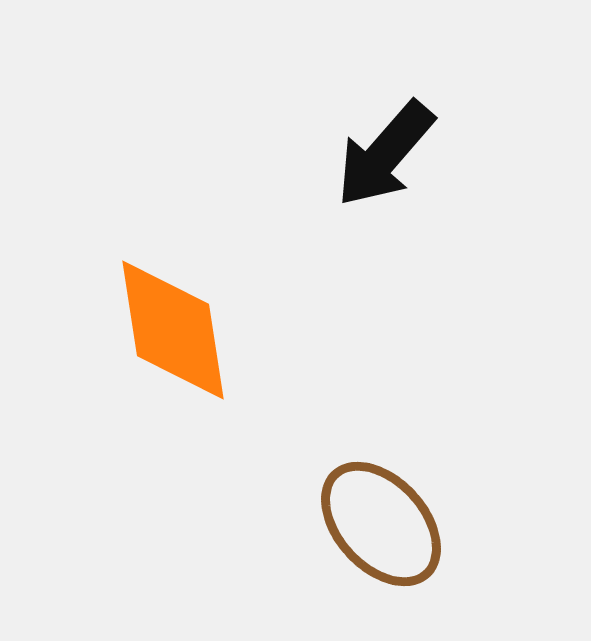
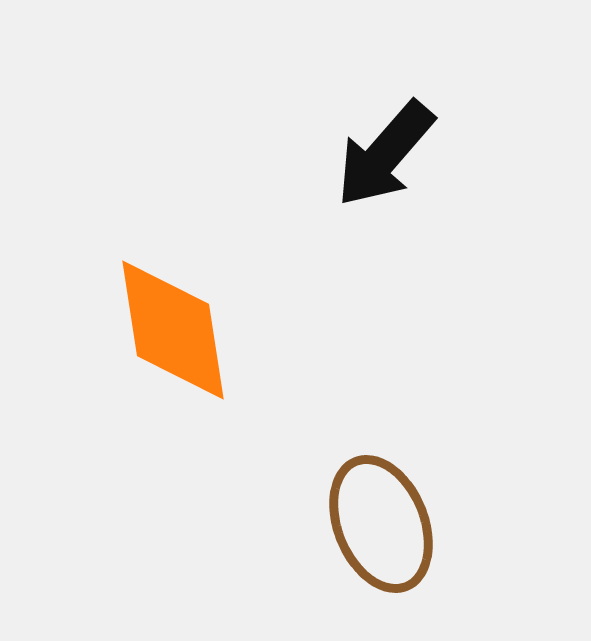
brown ellipse: rotated 20 degrees clockwise
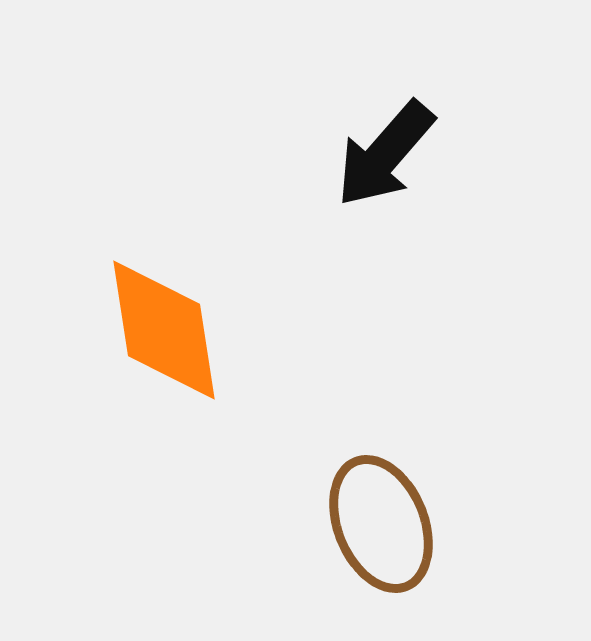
orange diamond: moved 9 px left
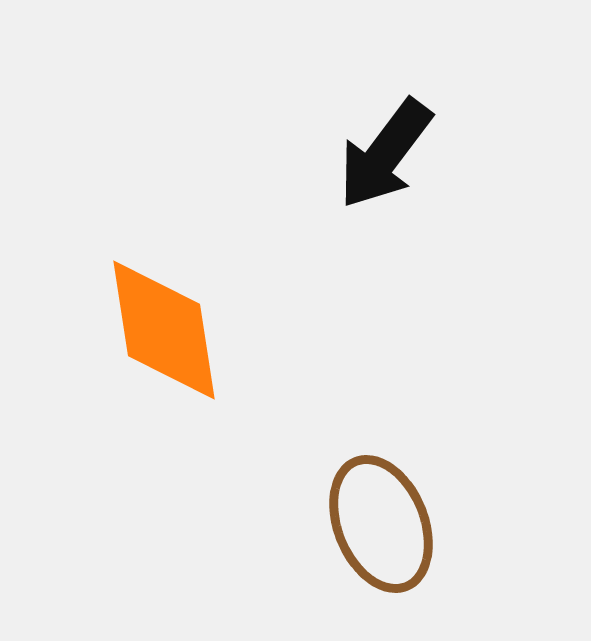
black arrow: rotated 4 degrees counterclockwise
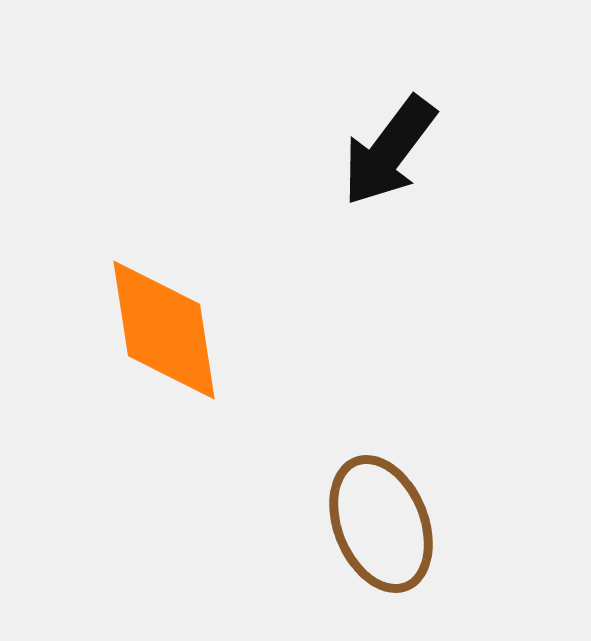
black arrow: moved 4 px right, 3 px up
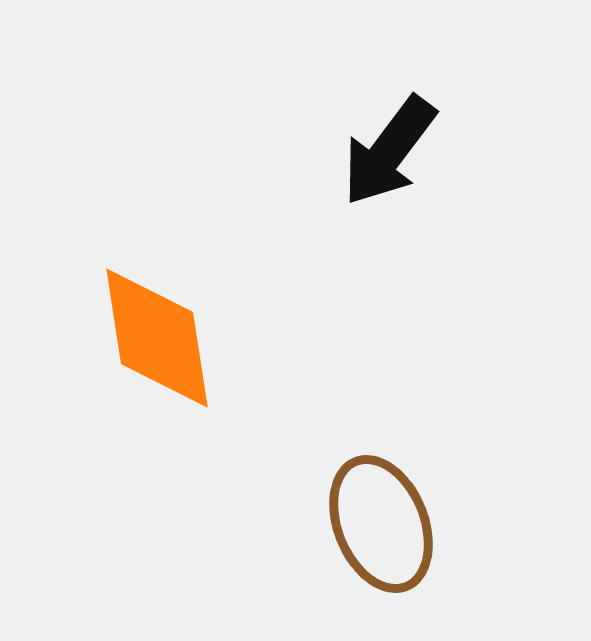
orange diamond: moved 7 px left, 8 px down
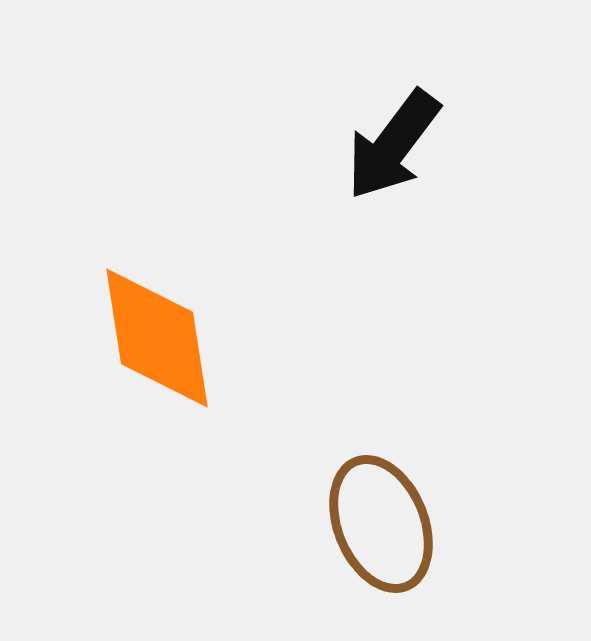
black arrow: moved 4 px right, 6 px up
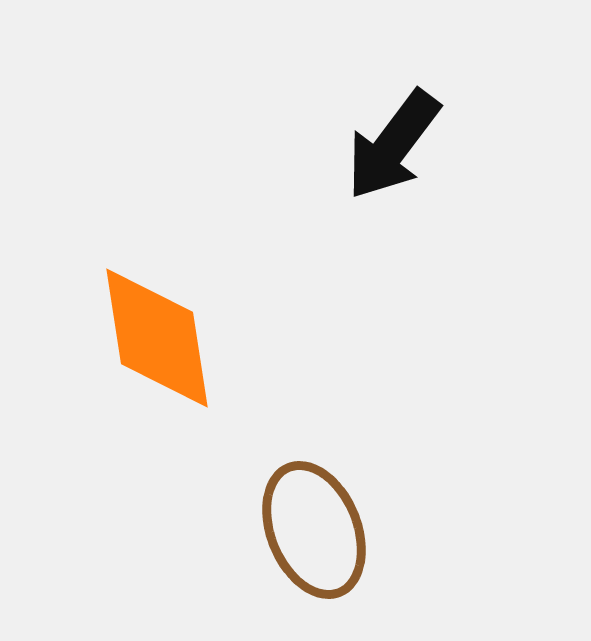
brown ellipse: moved 67 px left, 6 px down
